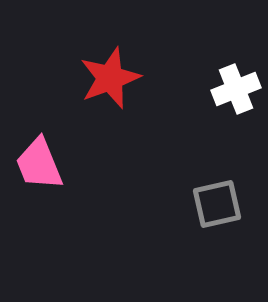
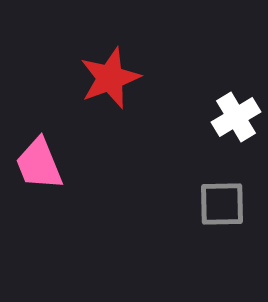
white cross: moved 28 px down; rotated 9 degrees counterclockwise
gray square: moved 5 px right; rotated 12 degrees clockwise
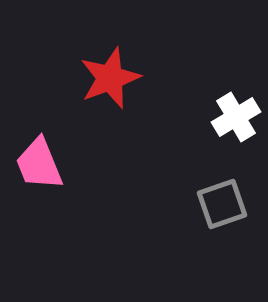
gray square: rotated 18 degrees counterclockwise
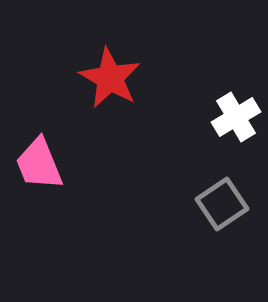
red star: rotated 22 degrees counterclockwise
gray square: rotated 15 degrees counterclockwise
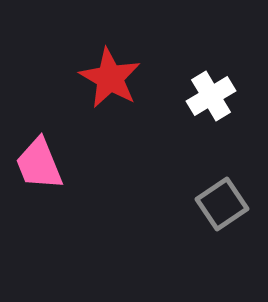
white cross: moved 25 px left, 21 px up
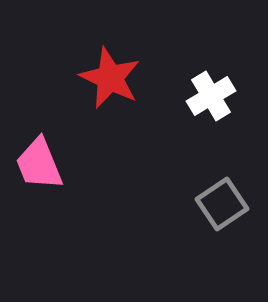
red star: rotated 4 degrees counterclockwise
